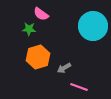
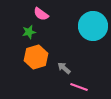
green star: moved 3 px down; rotated 16 degrees counterclockwise
orange hexagon: moved 2 px left
gray arrow: rotated 72 degrees clockwise
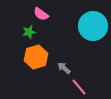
pink line: rotated 30 degrees clockwise
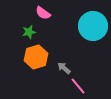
pink semicircle: moved 2 px right, 1 px up
pink line: moved 1 px left, 1 px up
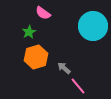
green star: rotated 16 degrees counterclockwise
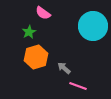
pink line: rotated 30 degrees counterclockwise
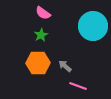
green star: moved 12 px right, 3 px down
orange hexagon: moved 2 px right, 6 px down; rotated 15 degrees clockwise
gray arrow: moved 1 px right, 2 px up
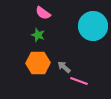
green star: moved 3 px left; rotated 24 degrees counterclockwise
gray arrow: moved 1 px left, 1 px down
pink line: moved 1 px right, 5 px up
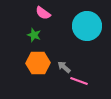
cyan circle: moved 6 px left
green star: moved 4 px left
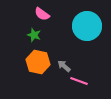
pink semicircle: moved 1 px left, 1 px down
orange hexagon: moved 1 px up; rotated 15 degrees clockwise
gray arrow: moved 1 px up
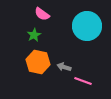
green star: rotated 24 degrees clockwise
gray arrow: moved 1 px down; rotated 24 degrees counterclockwise
pink line: moved 4 px right
